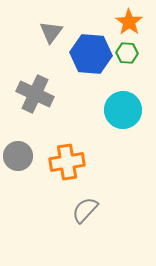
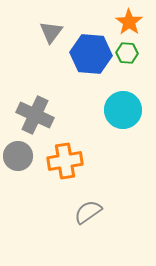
gray cross: moved 21 px down
orange cross: moved 2 px left, 1 px up
gray semicircle: moved 3 px right, 2 px down; rotated 12 degrees clockwise
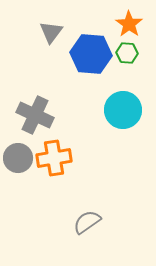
orange star: moved 2 px down
gray circle: moved 2 px down
orange cross: moved 11 px left, 3 px up
gray semicircle: moved 1 px left, 10 px down
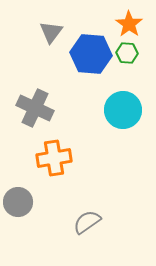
gray cross: moved 7 px up
gray circle: moved 44 px down
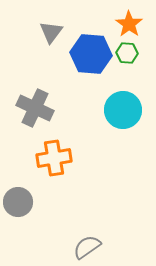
gray semicircle: moved 25 px down
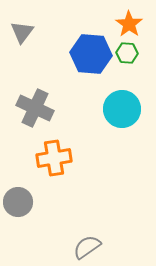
gray triangle: moved 29 px left
cyan circle: moved 1 px left, 1 px up
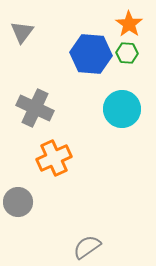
orange cross: rotated 16 degrees counterclockwise
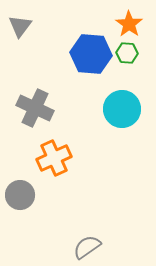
gray triangle: moved 2 px left, 6 px up
gray circle: moved 2 px right, 7 px up
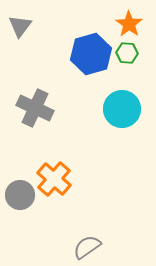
blue hexagon: rotated 21 degrees counterclockwise
orange cross: moved 21 px down; rotated 24 degrees counterclockwise
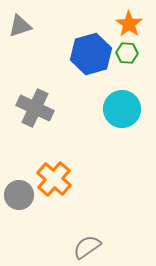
gray triangle: rotated 35 degrees clockwise
gray circle: moved 1 px left
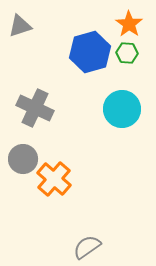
blue hexagon: moved 1 px left, 2 px up
gray circle: moved 4 px right, 36 px up
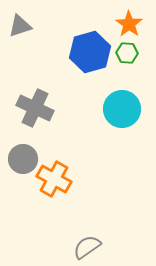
orange cross: rotated 12 degrees counterclockwise
